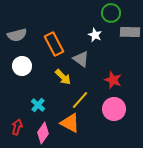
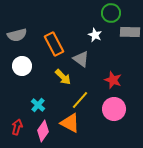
pink diamond: moved 2 px up
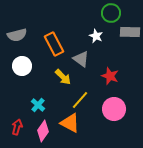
white star: moved 1 px right, 1 px down
red star: moved 3 px left, 4 px up
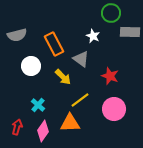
white star: moved 3 px left
white circle: moved 9 px right
yellow line: rotated 12 degrees clockwise
orange triangle: rotated 30 degrees counterclockwise
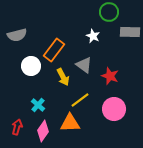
green circle: moved 2 px left, 1 px up
orange rectangle: moved 6 px down; rotated 65 degrees clockwise
gray triangle: moved 3 px right, 6 px down
yellow arrow: rotated 18 degrees clockwise
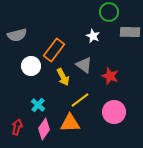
pink circle: moved 3 px down
pink diamond: moved 1 px right, 2 px up
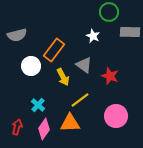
pink circle: moved 2 px right, 4 px down
